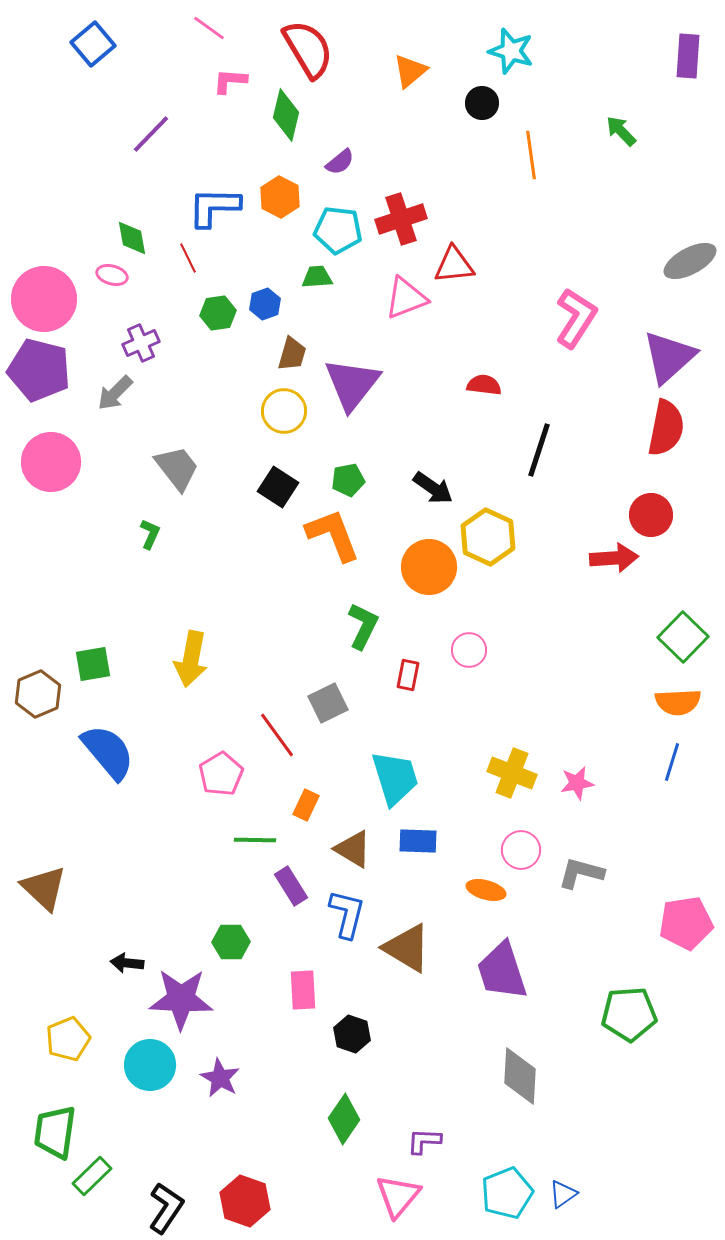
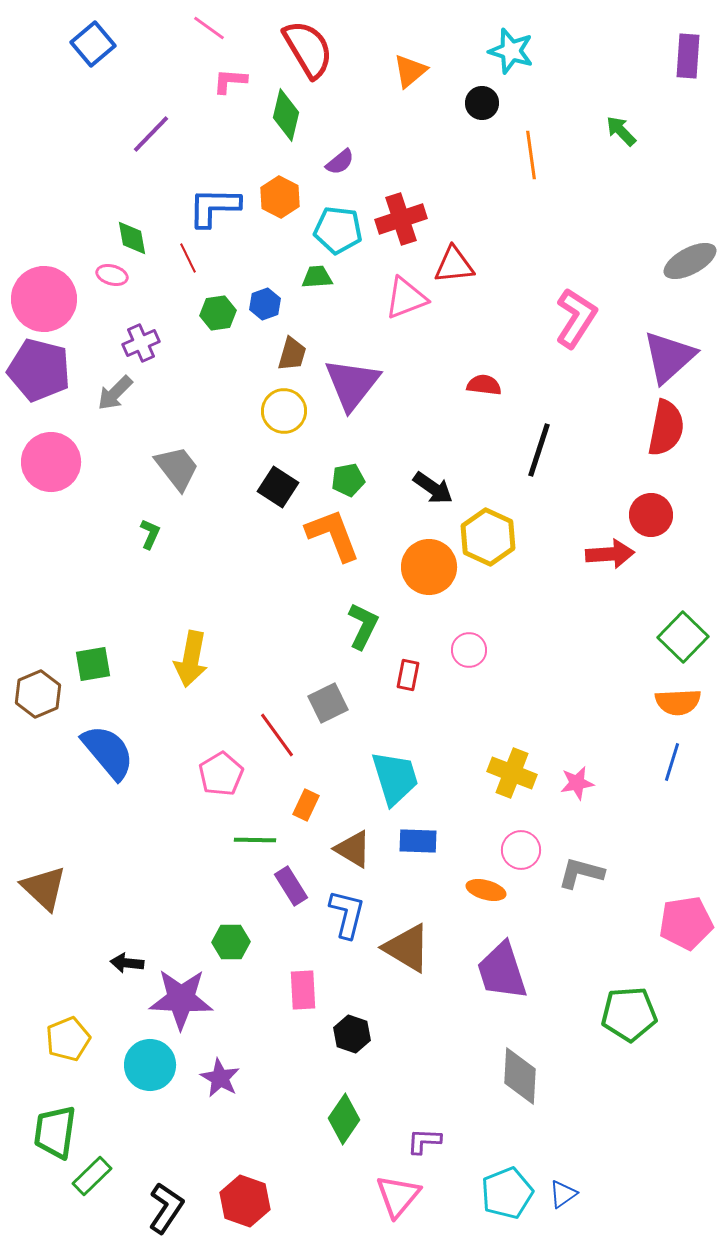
red arrow at (614, 558): moved 4 px left, 4 px up
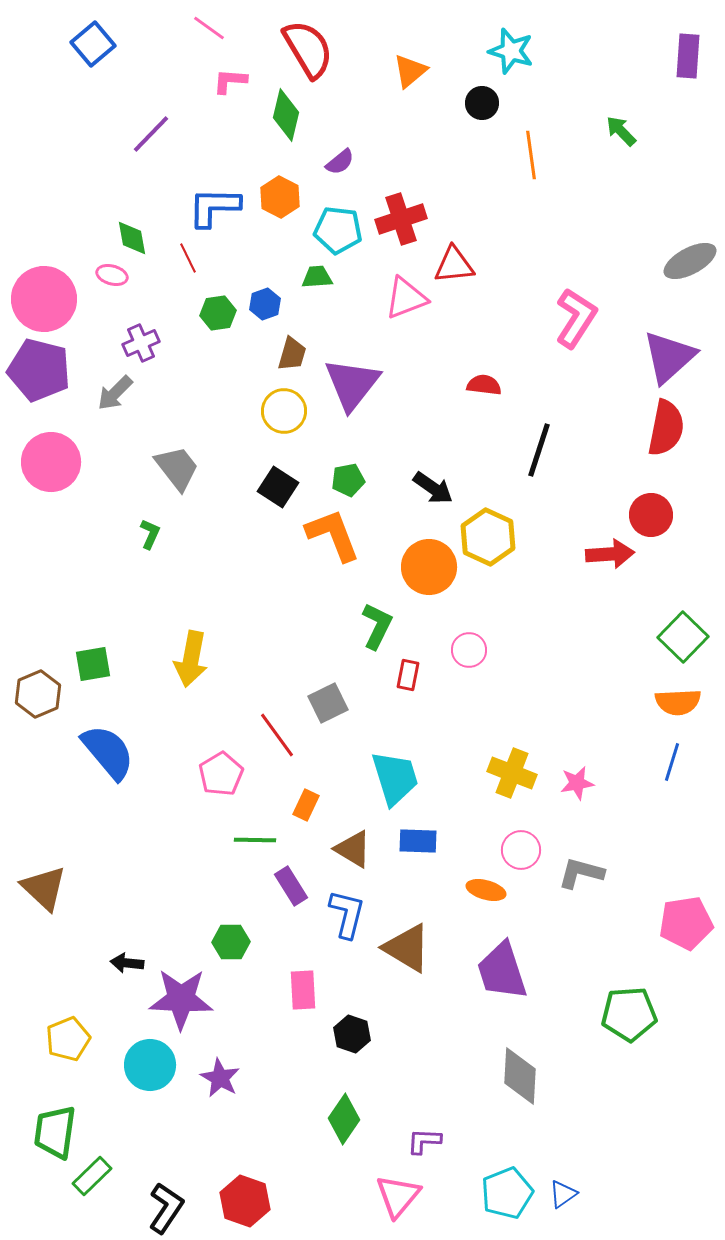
green L-shape at (363, 626): moved 14 px right
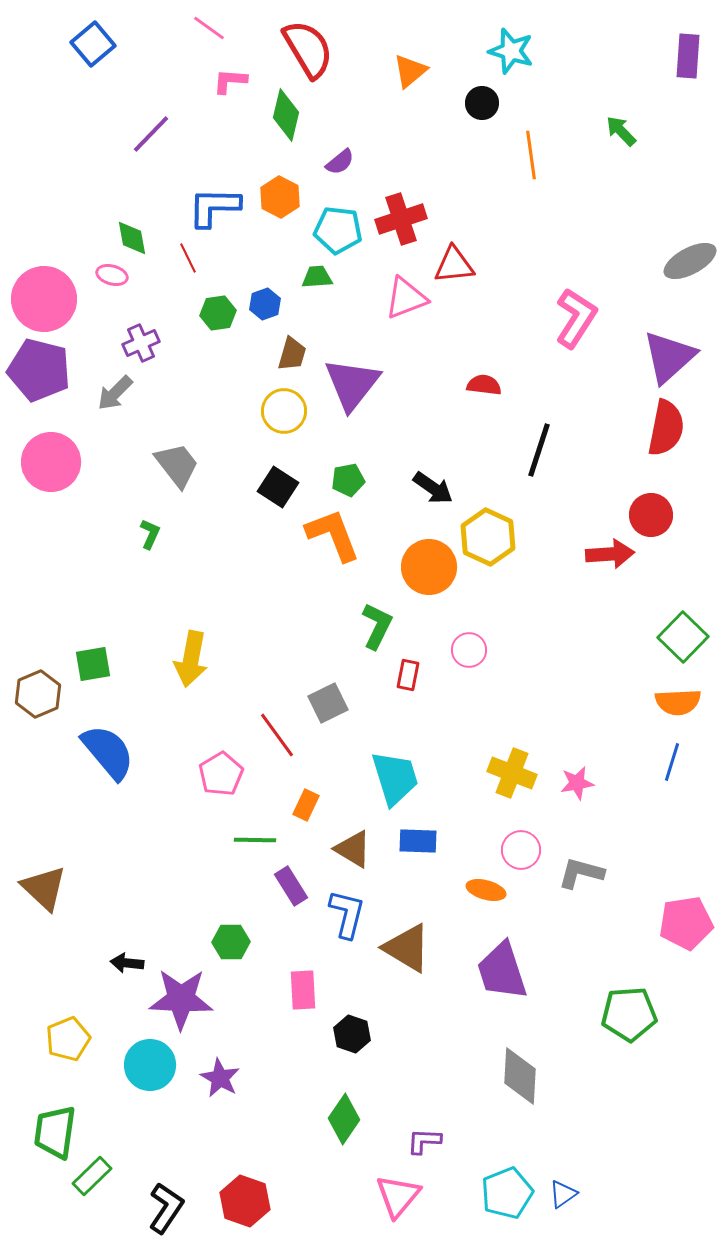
gray trapezoid at (177, 468): moved 3 px up
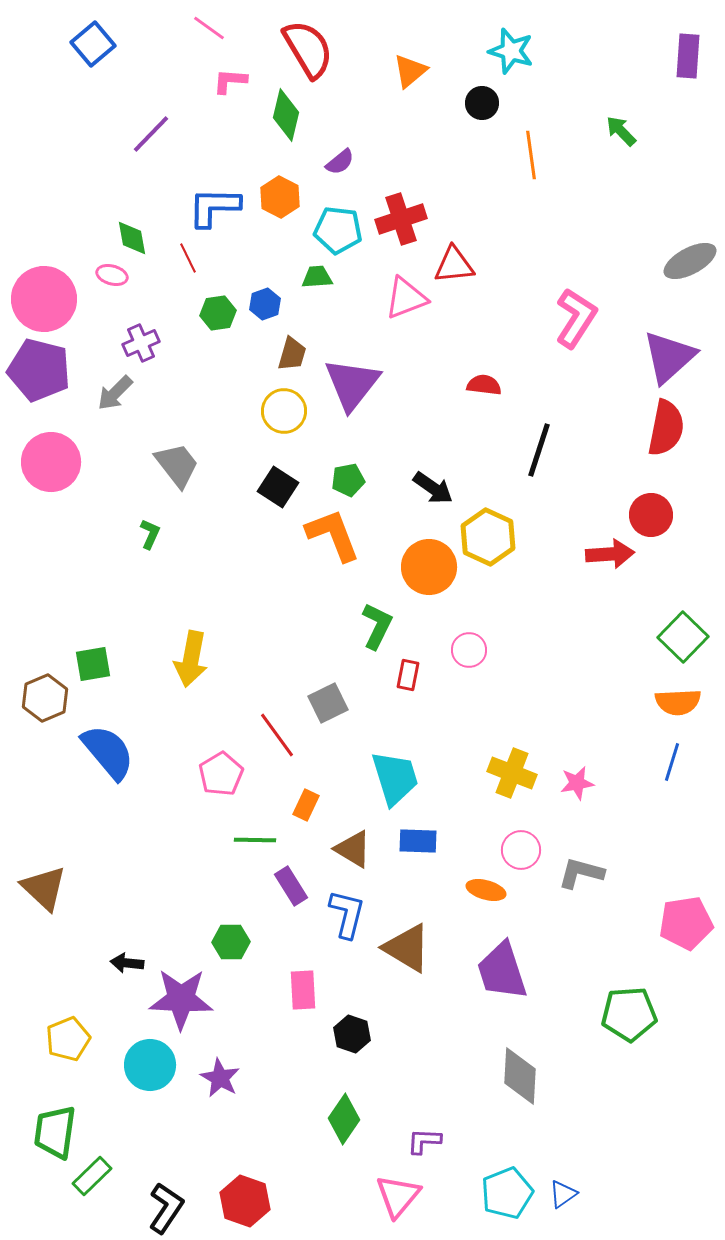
brown hexagon at (38, 694): moved 7 px right, 4 px down
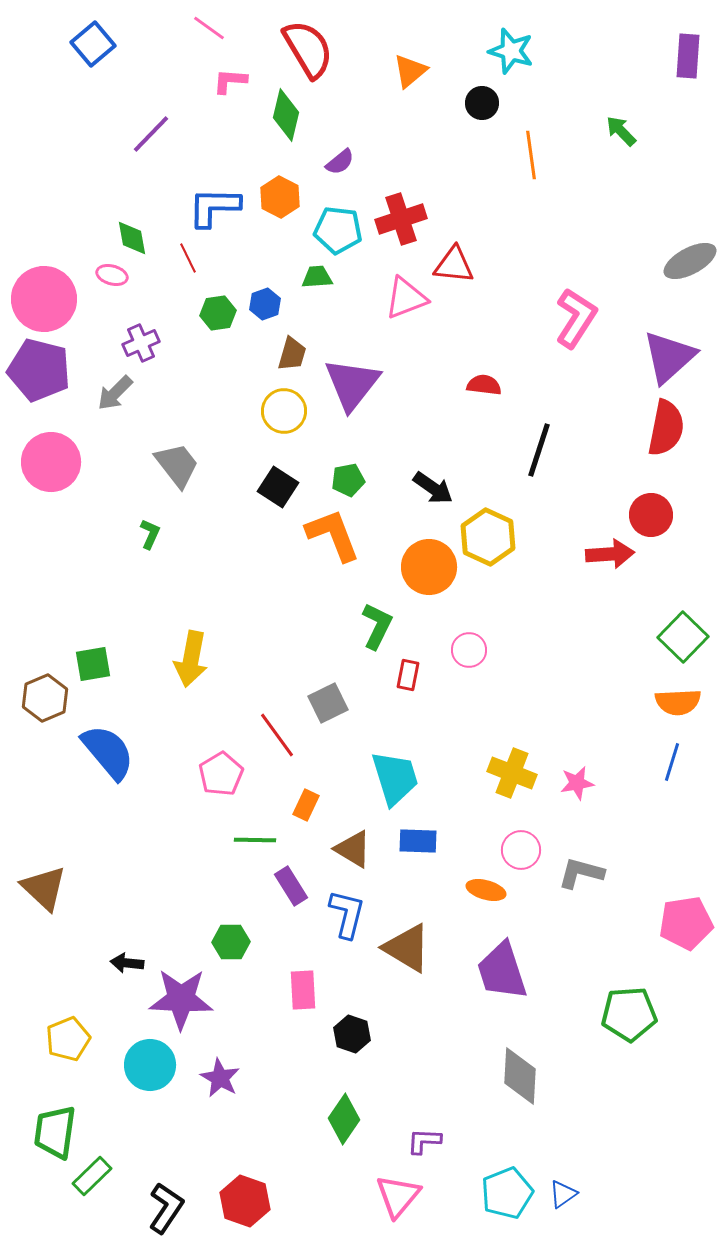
red triangle at (454, 265): rotated 12 degrees clockwise
